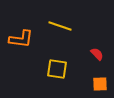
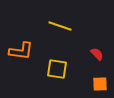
orange L-shape: moved 12 px down
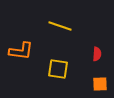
red semicircle: rotated 48 degrees clockwise
yellow square: moved 1 px right
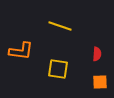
orange square: moved 2 px up
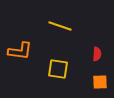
orange L-shape: moved 1 px left
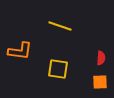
red semicircle: moved 4 px right, 4 px down
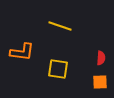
orange L-shape: moved 2 px right, 1 px down
